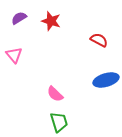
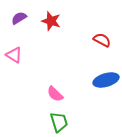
red semicircle: moved 3 px right
pink triangle: rotated 18 degrees counterclockwise
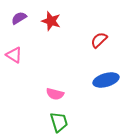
red semicircle: moved 3 px left; rotated 72 degrees counterclockwise
pink semicircle: rotated 30 degrees counterclockwise
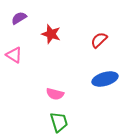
red star: moved 13 px down
blue ellipse: moved 1 px left, 1 px up
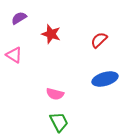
green trapezoid: rotated 10 degrees counterclockwise
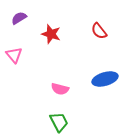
red semicircle: moved 9 px up; rotated 84 degrees counterclockwise
pink triangle: rotated 18 degrees clockwise
pink semicircle: moved 5 px right, 5 px up
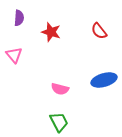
purple semicircle: rotated 126 degrees clockwise
red star: moved 2 px up
blue ellipse: moved 1 px left, 1 px down
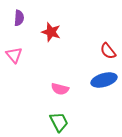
red semicircle: moved 9 px right, 20 px down
